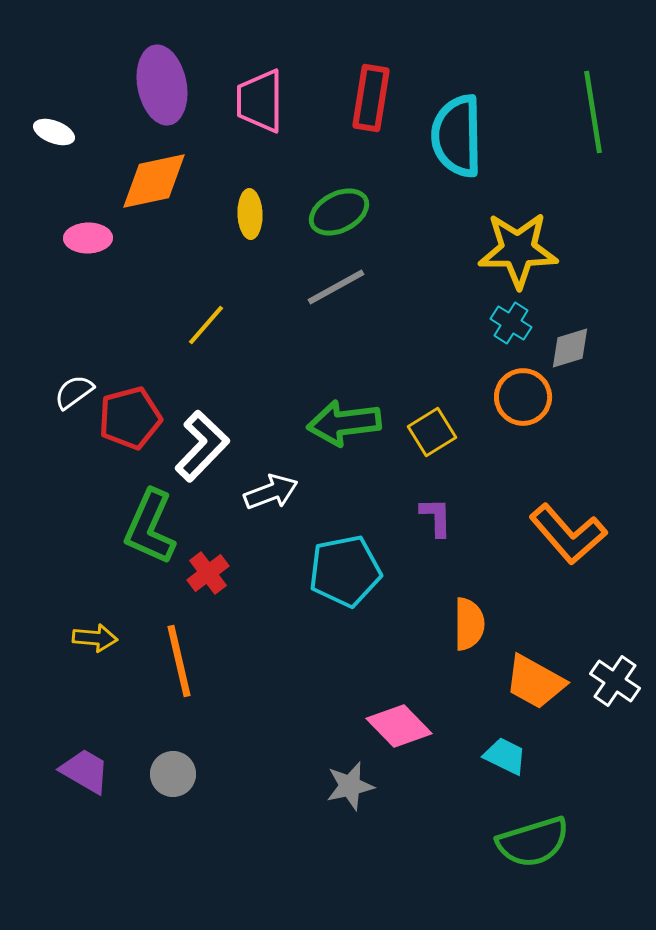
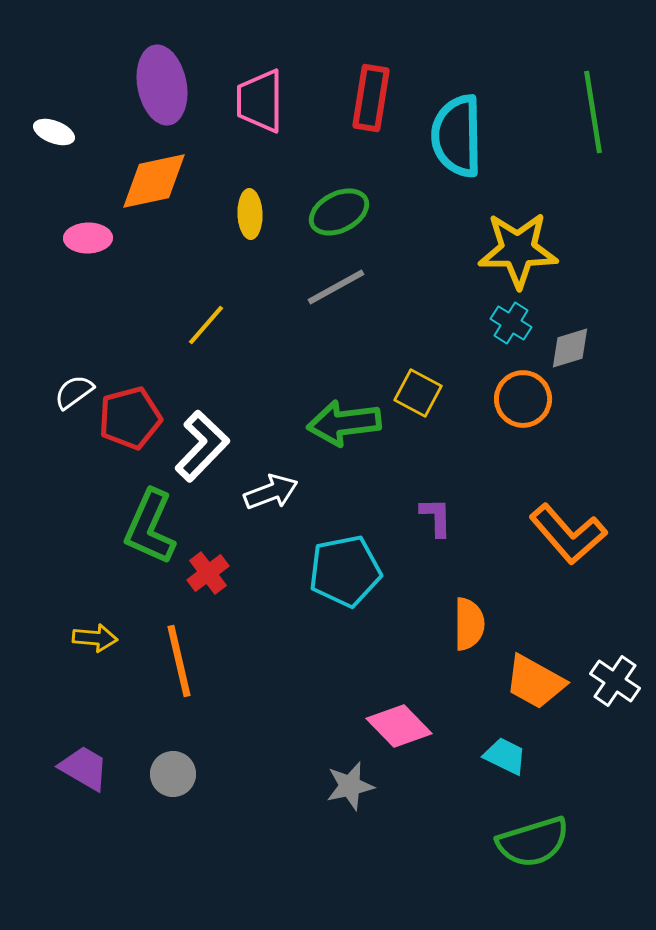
orange circle: moved 2 px down
yellow square: moved 14 px left, 39 px up; rotated 30 degrees counterclockwise
purple trapezoid: moved 1 px left, 3 px up
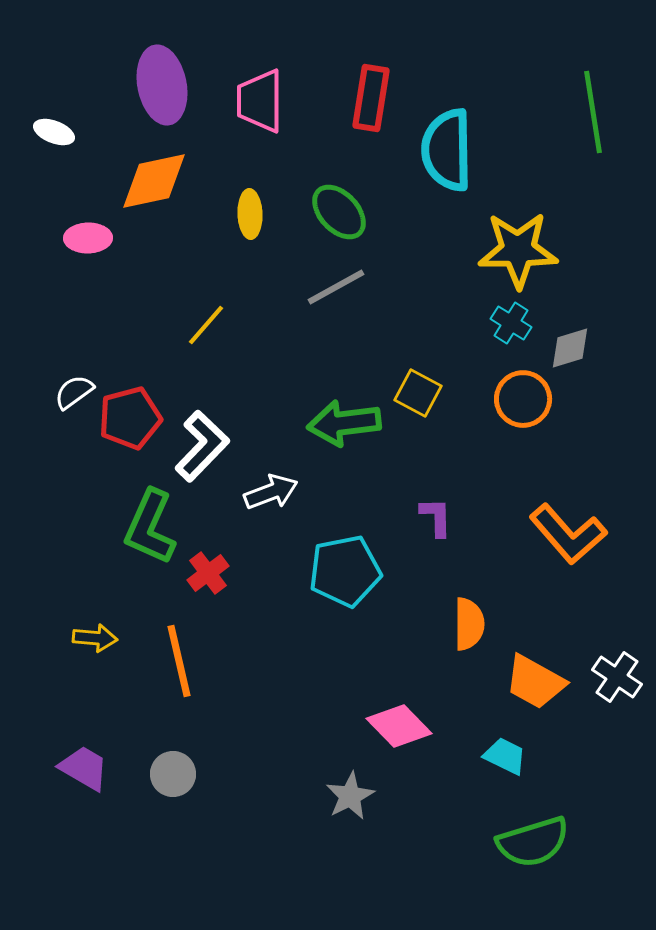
cyan semicircle: moved 10 px left, 14 px down
green ellipse: rotated 74 degrees clockwise
white cross: moved 2 px right, 4 px up
gray star: moved 10 px down; rotated 15 degrees counterclockwise
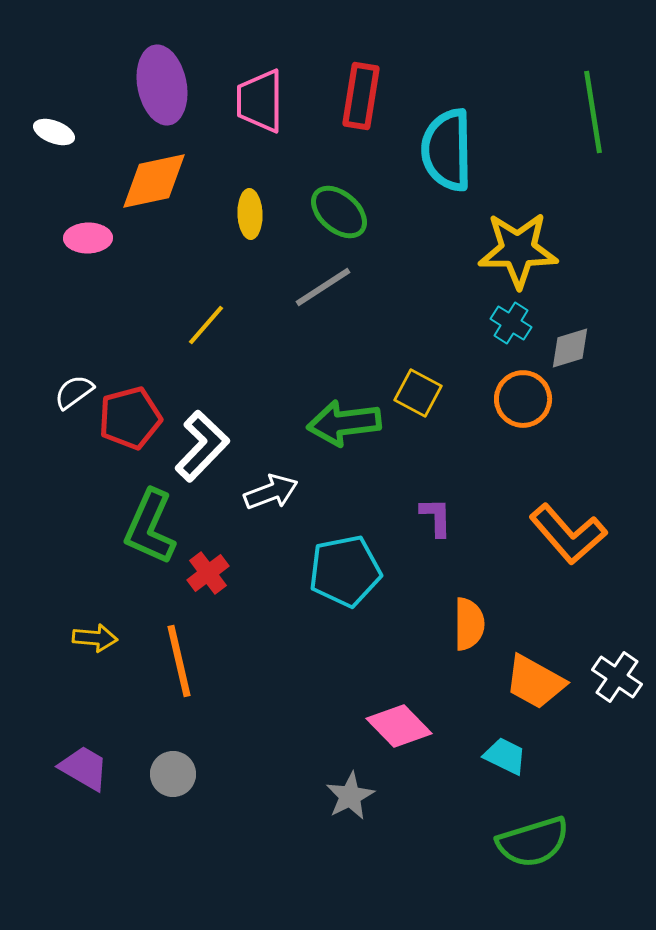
red rectangle: moved 10 px left, 2 px up
green ellipse: rotated 6 degrees counterclockwise
gray line: moved 13 px left; rotated 4 degrees counterclockwise
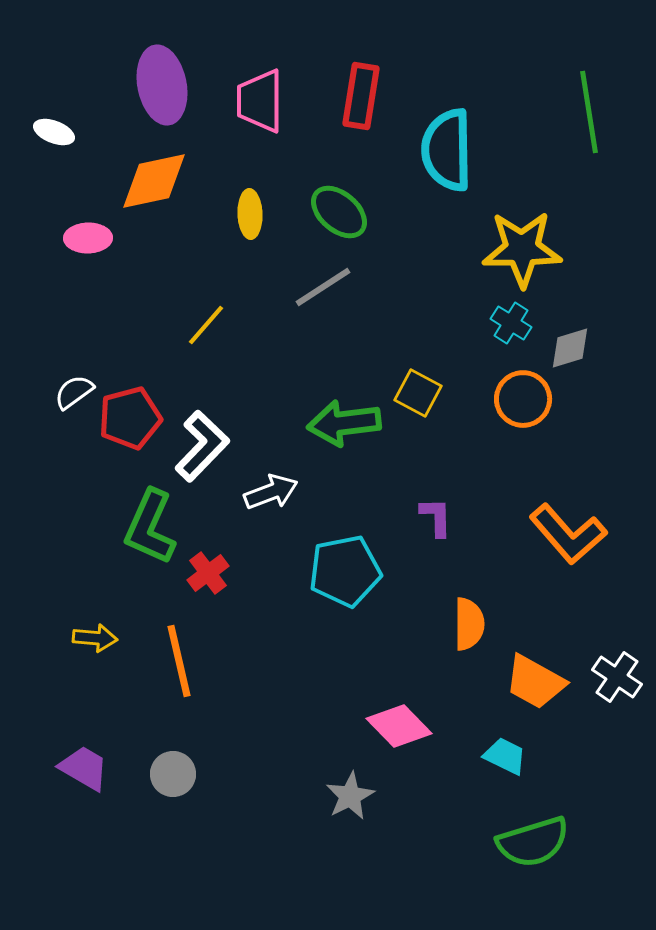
green line: moved 4 px left
yellow star: moved 4 px right, 1 px up
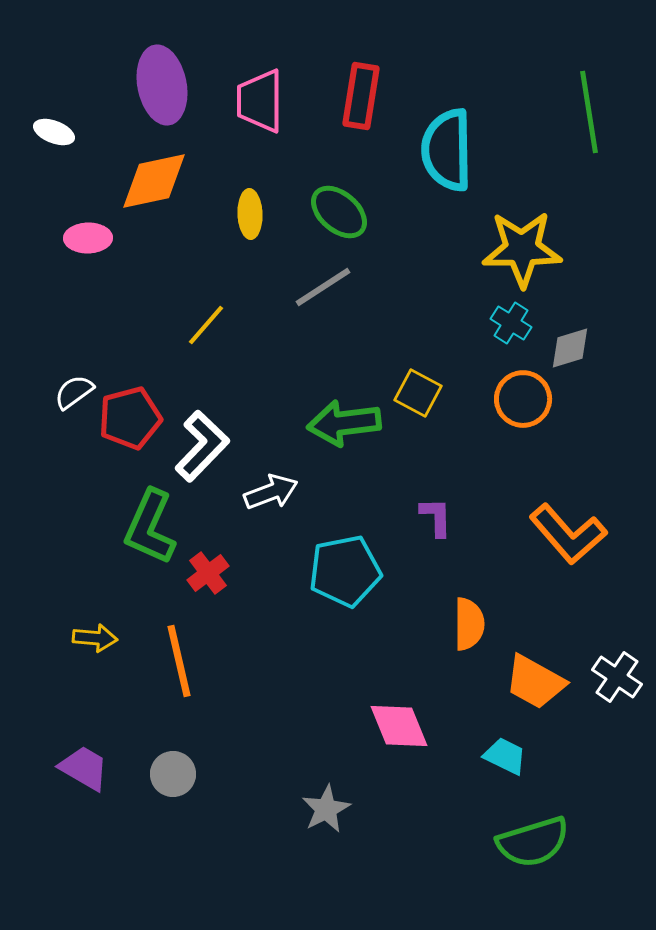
pink diamond: rotated 22 degrees clockwise
gray star: moved 24 px left, 13 px down
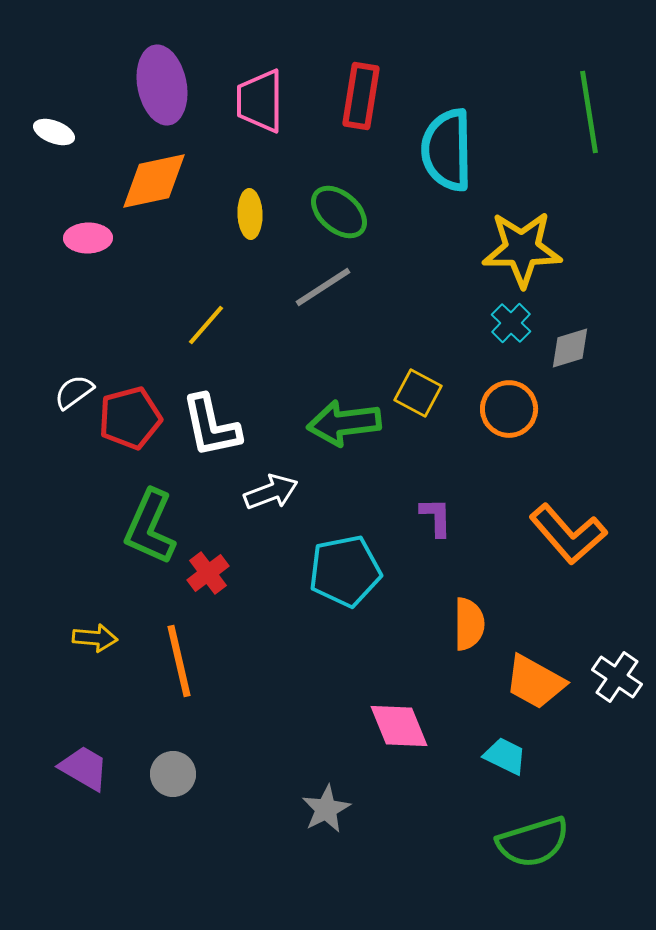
cyan cross: rotated 12 degrees clockwise
orange circle: moved 14 px left, 10 px down
white L-shape: moved 9 px right, 20 px up; rotated 124 degrees clockwise
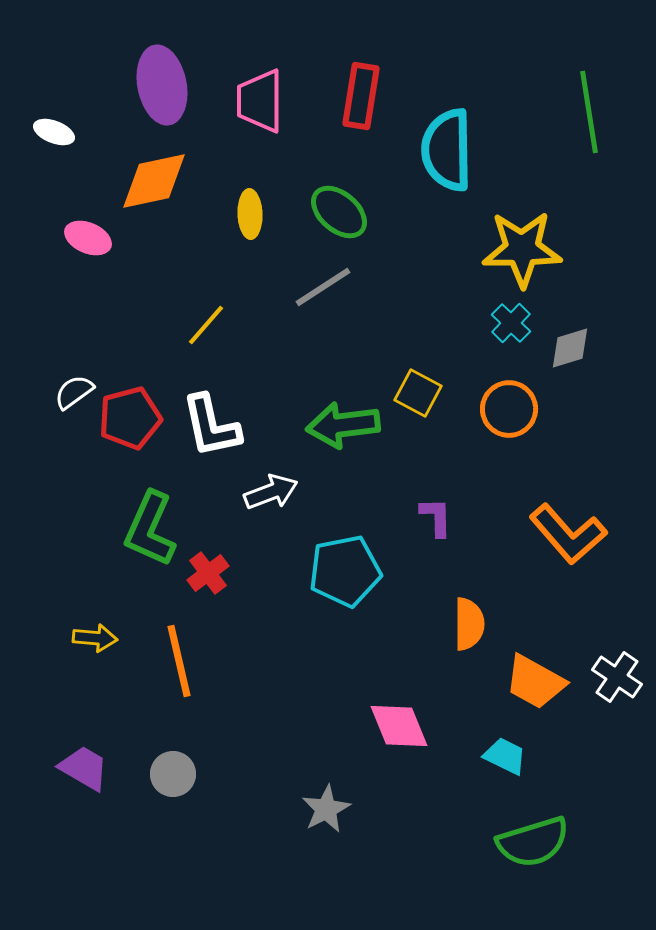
pink ellipse: rotated 24 degrees clockwise
green arrow: moved 1 px left, 2 px down
green L-shape: moved 2 px down
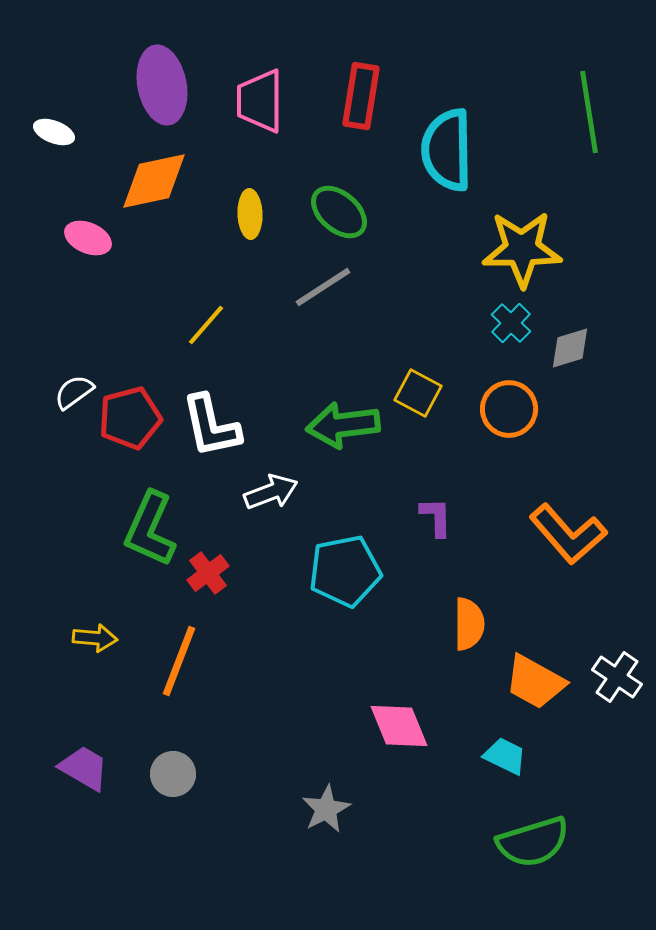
orange line: rotated 34 degrees clockwise
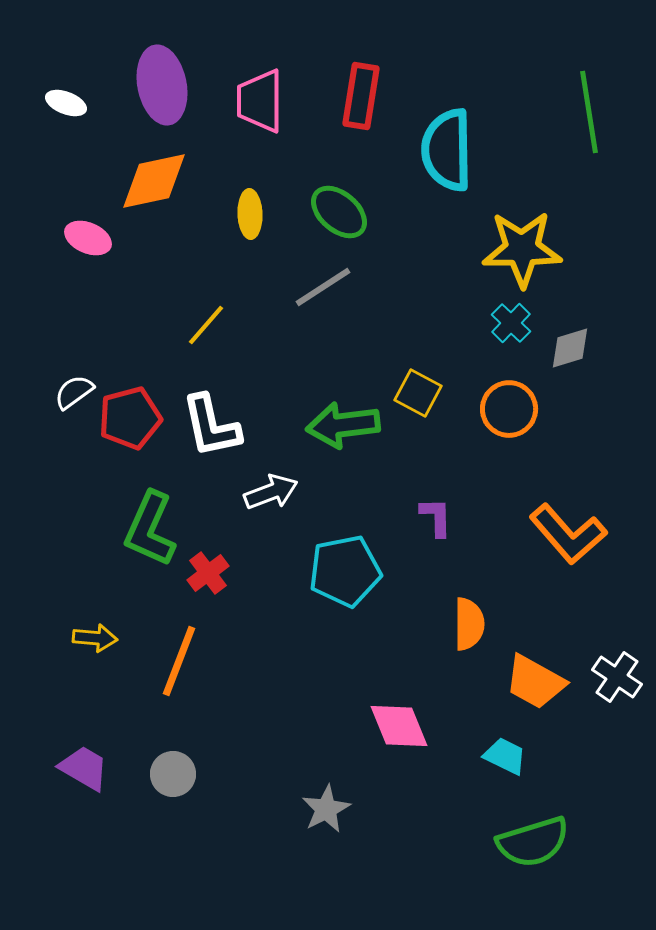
white ellipse: moved 12 px right, 29 px up
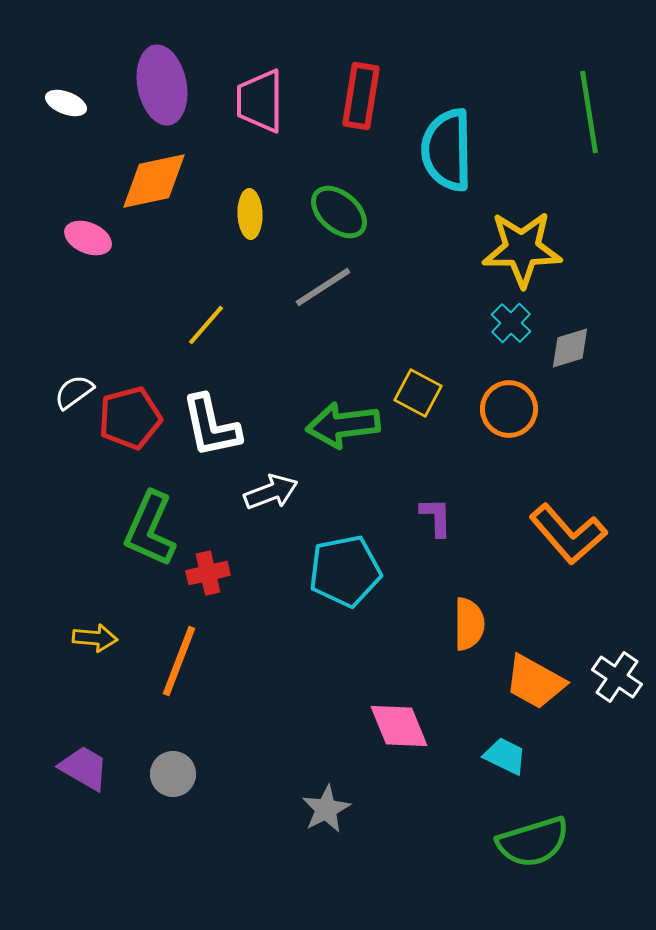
red cross: rotated 24 degrees clockwise
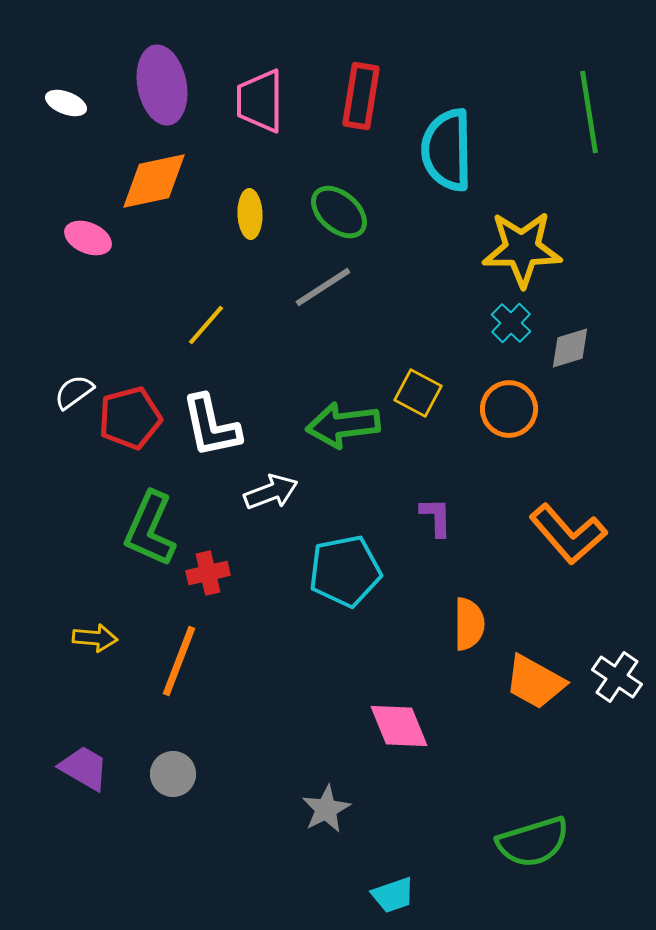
cyan trapezoid: moved 112 px left, 139 px down; rotated 135 degrees clockwise
